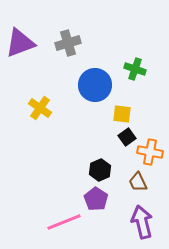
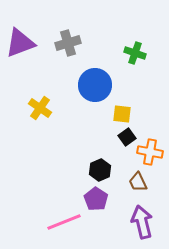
green cross: moved 16 px up
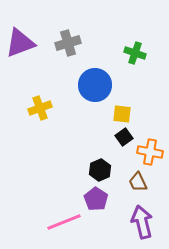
yellow cross: rotated 35 degrees clockwise
black square: moved 3 px left
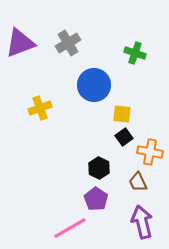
gray cross: rotated 15 degrees counterclockwise
blue circle: moved 1 px left
black hexagon: moved 1 px left, 2 px up; rotated 10 degrees counterclockwise
pink line: moved 6 px right, 6 px down; rotated 8 degrees counterclockwise
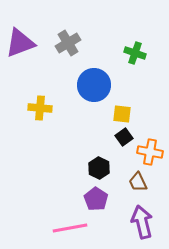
yellow cross: rotated 25 degrees clockwise
pink line: rotated 20 degrees clockwise
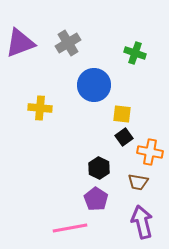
brown trapezoid: rotated 55 degrees counterclockwise
